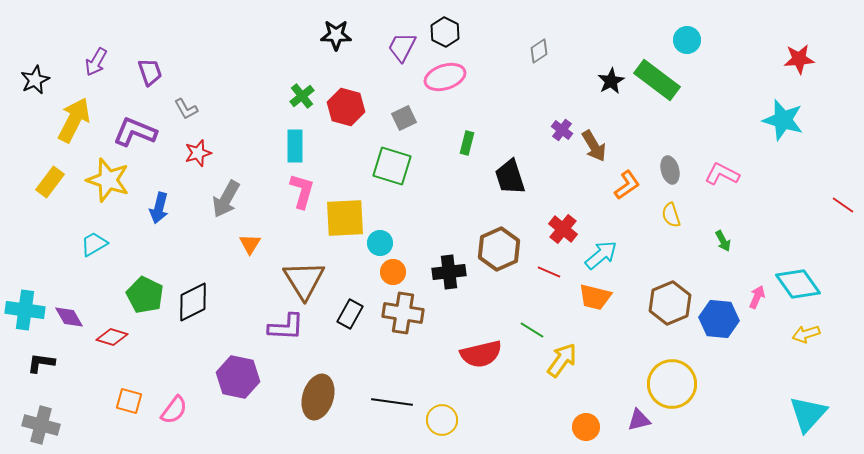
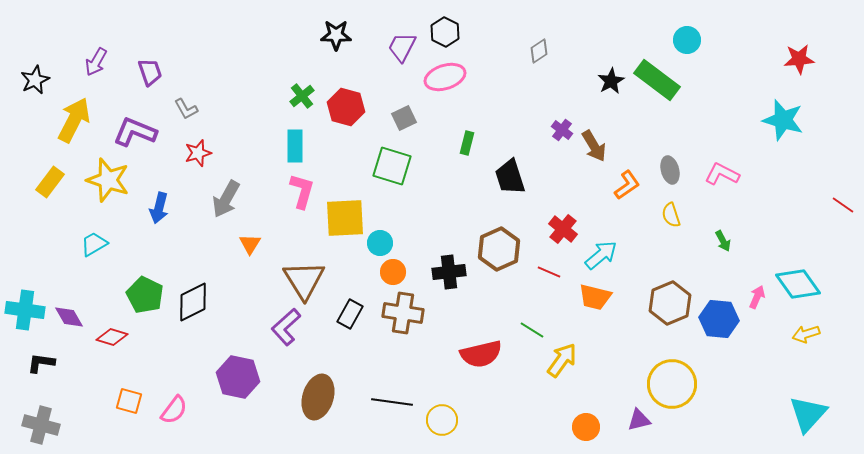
purple L-shape at (286, 327): rotated 135 degrees clockwise
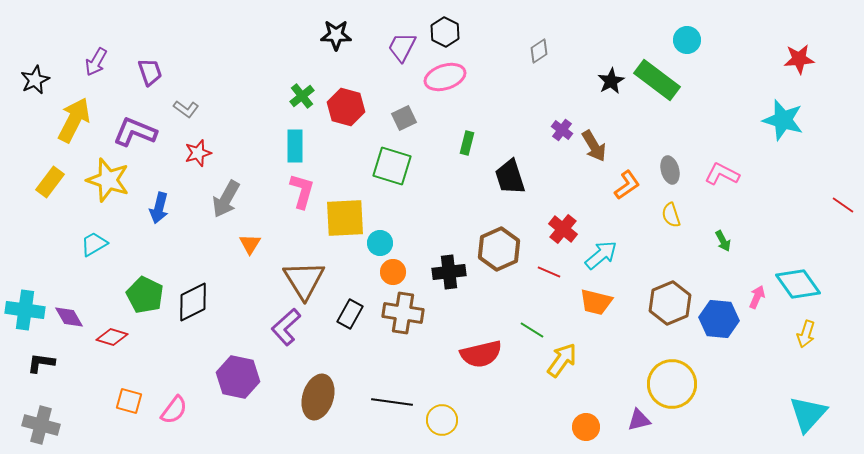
gray L-shape at (186, 109): rotated 25 degrees counterclockwise
orange trapezoid at (595, 297): moved 1 px right, 5 px down
yellow arrow at (806, 334): rotated 56 degrees counterclockwise
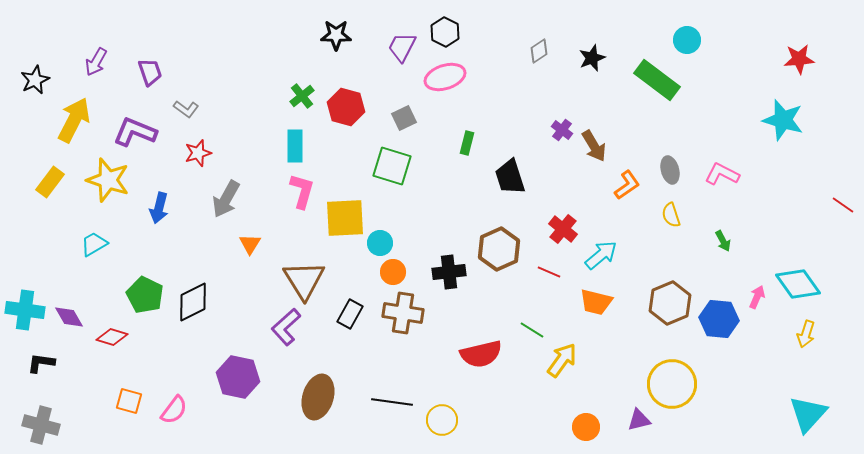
black star at (611, 81): moved 19 px left, 23 px up; rotated 8 degrees clockwise
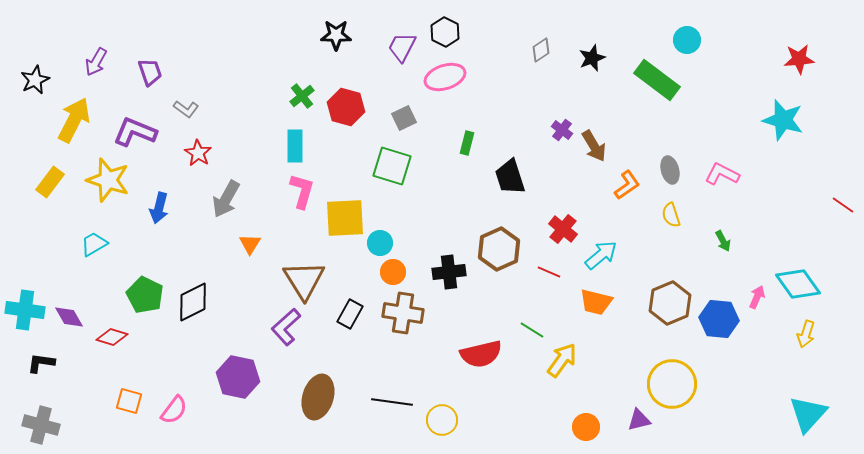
gray diamond at (539, 51): moved 2 px right, 1 px up
red star at (198, 153): rotated 24 degrees counterclockwise
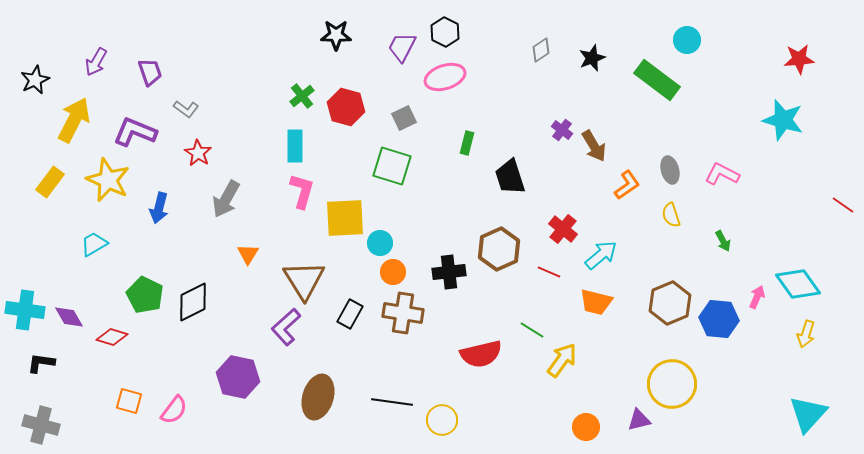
yellow star at (108, 180): rotated 6 degrees clockwise
orange triangle at (250, 244): moved 2 px left, 10 px down
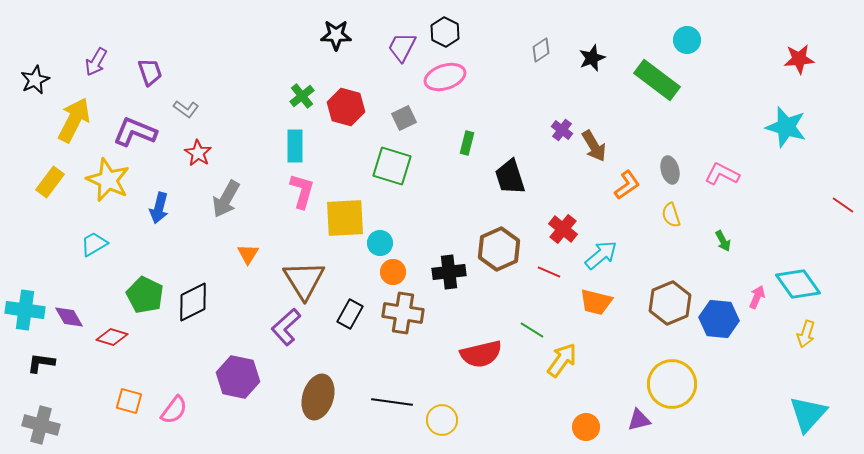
cyan star at (783, 120): moved 3 px right, 7 px down
